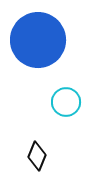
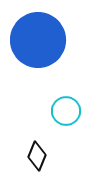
cyan circle: moved 9 px down
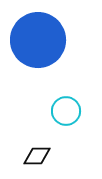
black diamond: rotated 68 degrees clockwise
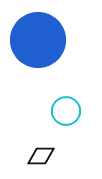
black diamond: moved 4 px right
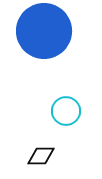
blue circle: moved 6 px right, 9 px up
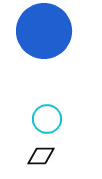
cyan circle: moved 19 px left, 8 px down
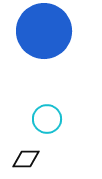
black diamond: moved 15 px left, 3 px down
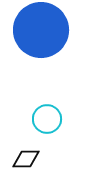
blue circle: moved 3 px left, 1 px up
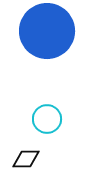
blue circle: moved 6 px right, 1 px down
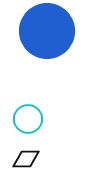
cyan circle: moved 19 px left
